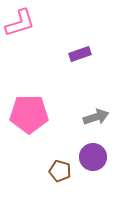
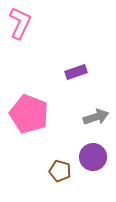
pink L-shape: rotated 48 degrees counterclockwise
purple rectangle: moved 4 px left, 18 px down
pink pentagon: rotated 21 degrees clockwise
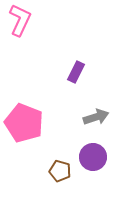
pink L-shape: moved 3 px up
purple rectangle: rotated 45 degrees counterclockwise
pink pentagon: moved 5 px left, 9 px down
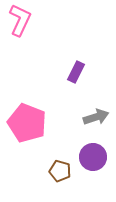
pink pentagon: moved 3 px right
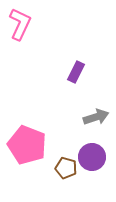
pink L-shape: moved 4 px down
pink pentagon: moved 22 px down
purple circle: moved 1 px left
brown pentagon: moved 6 px right, 3 px up
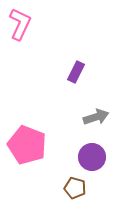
brown pentagon: moved 9 px right, 20 px down
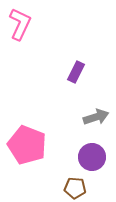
brown pentagon: rotated 10 degrees counterclockwise
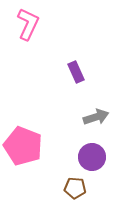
pink L-shape: moved 8 px right
purple rectangle: rotated 50 degrees counterclockwise
pink pentagon: moved 4 px left, 1 px down
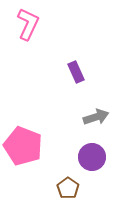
brown pentagon: moved 7 px left; rotated 30 degrees clockwise
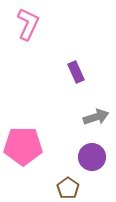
pink pentagon: rotated 21 degrees counterclockwise
